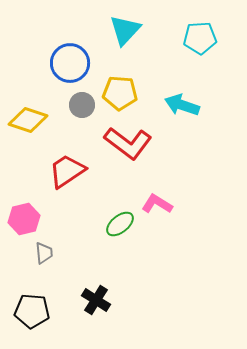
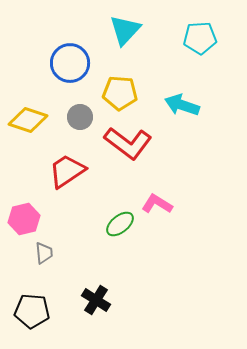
gray circle: moved 2 px left, 12 px down
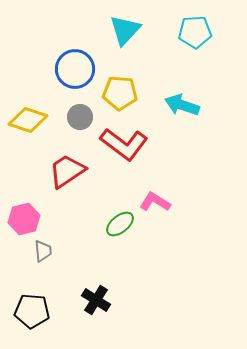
cyan pentagon: moved 5 px left, 6 px up
blue circle: moved 5 px right, 6 px down
red L-shape: moved 4 px left, 1 px down
pink L-shape: moved 2 px left, 2 px up
gray trapezoid: moved 1 px left, 2 px up
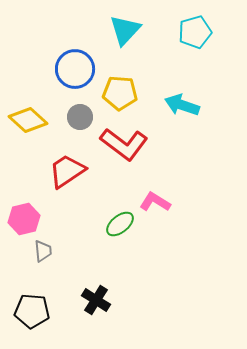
cyan pentagon: rotated 12 degrees counterclockwise
yellow diamond: rotated 24 degrees clockwise
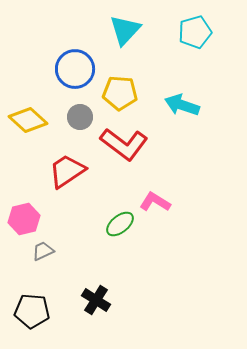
gray trapezoid: rotated 110 degrees counterclockwise
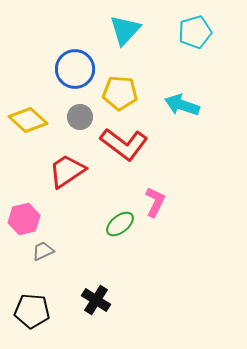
pink L-shape: rotated 84 degrees clockwise
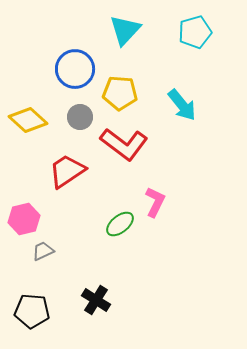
cyan arrow: rotated 148 degrees counterclockwise
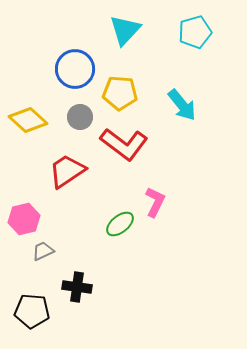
black cross: moved 19 px left, 13 px up; rotated 24 degrees counterclockwise
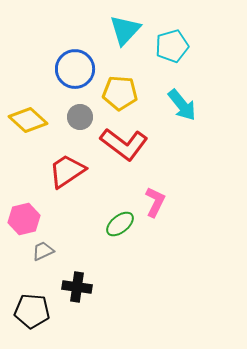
cyan pentagon: moved 23 px left, 14 px down
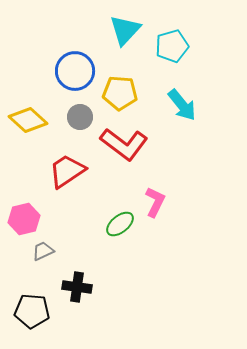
blue circle: moved 2 px down
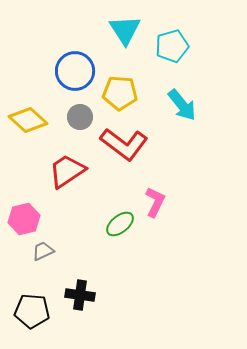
cyan triangle: rotated 16 degrees counterclockwise
black cross: moved 3 px right, 8 px down
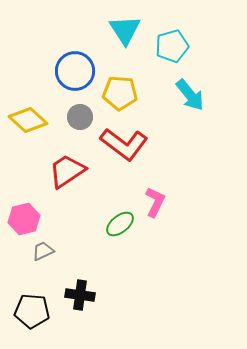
cyan arrow: moved 8 px right, 10 px up
